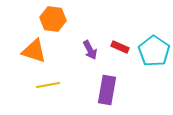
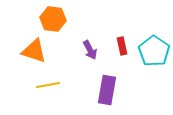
red rectangle: moved 2 px right, 1 px up; rotated 54 degrees clockwise
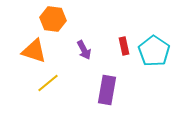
red rectangle: moved 2 px right
purple arrow: moved 6 px left
yellow line: moved 2 px up; rotated 30 degrees counterclockwise
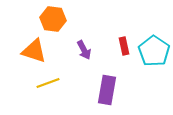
yellow line: rotated 20 degrees clockwise
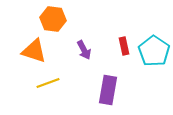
purple rectangle: moved 1 px right
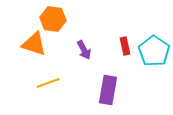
red rectangle: moved 1 px right
orange triangle: moved 7 px up
